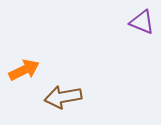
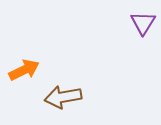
purple triangle: moved 1 px right, 1 px down; rotated 40 degrees clockwise
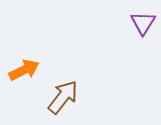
brown arrow: rotated 138 degrees clockwise
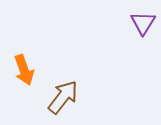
orange arrow: rotated 96 degrees clockwise
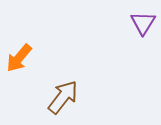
orange arrow: moved 5 px left, 12 px up; rotated 60 degrees clockwise
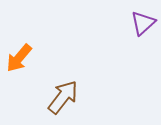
purple triangle: rotated 16 degrees clockwise
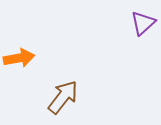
orange arrow: rotated 140 degrees counterclockwise
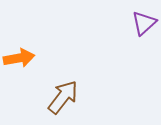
purple triangle: moved 1 px right
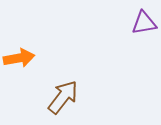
purple triangle: rotated 32 degrees clockwise
